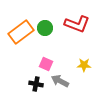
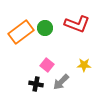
pink square: moved 1 px right, 1 px down; rotated 16 degrees clockwise
gray arrow: moved 1 px right, 1 px down; rotated 72 degrees counterclockwise
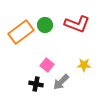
green circle: moved 3 px up
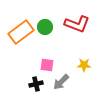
green circle: moved 2 px down
pink square: rotated 32 degrees counterclockwise
black cross: rotated 24 degrees counterclockwise
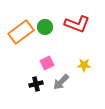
pink square: moved 2 px up; rotated 32 degrees counterclockwise
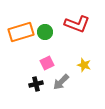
green circle: moved 5 px down
orange rectangle: rotated 20 degrees clockwise
yellow star: rotated 16 degrees clockwise
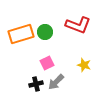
red L-shape: moved 1 px right, 1 px down
orange rectangle: moved 2 px down
gray arrow: moved 5 px left
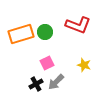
black cross: rotated 16 degrees counterclockwise
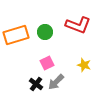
orange rectangle: moved 5 px left, 1 px down
black cross: rotated 24 degrees counterclockwise
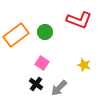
red L-shape: moved 1 px right, 5 px up
orange rectangle: rotated 20 degrees counterclockwise
pink square: moved 5 px left; rotated 32 degrees counterclockwise
gray arrow: moved 3 px right, 6 px down
